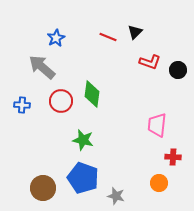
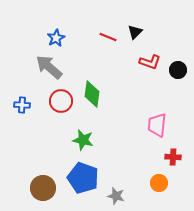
gray arrow: moved 7 px right
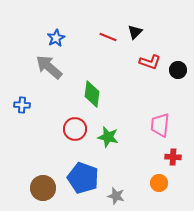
red circle: moved 14 px right, 28 px down
pink trapezoid: moved 3 px right
green star: moved 25 px right, 3 px up
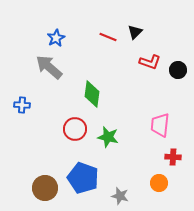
brown circle: moved 2 px right
gray star: moved 4 px right
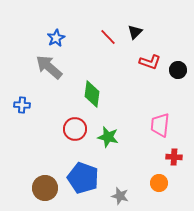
red line: rotated 24 degrees clockwise
red cross: moved 1 px right
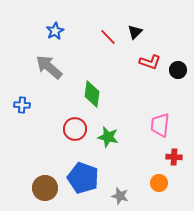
blue star: moved 1 px left, 7 px up
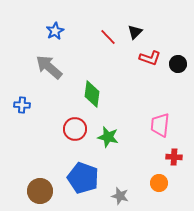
red L-shape: moved 4 px up
black circle: moved 6 px up
brown circle: moved 5 px left, 3 px down
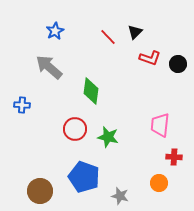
green diamond: moved 1 px left, 3 px up
blue pentagon: moved 1 px right, 1 px up
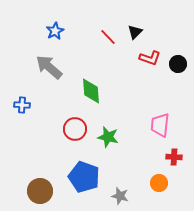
green diamond: rotated 12 degrees counterclockwise
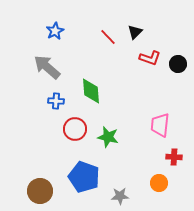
gray arrow: moved 2 px left
blue cross: moved 34 px right, 4 px up
gray star: rotated 18 degrees counterclockwise
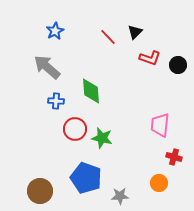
black circle: moved 1 px down
green star: moved 6 px left, 1 px down
red cross: rotated 14 degrees clockwise
blue pentagon: moved 2 px right, 1 px down
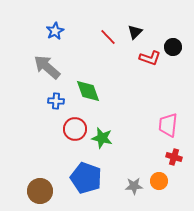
black circle: moved 5 px left, 18 px up
green diamond: moved 3 px left; rotated 16 degrees counterclockwise
pink trapezoid: moved 8 px right
orange circle: moved 2 px up
gray star: moved 14 px right, 10 px up
